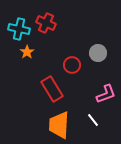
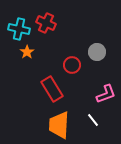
gray circle: moved 1 px left, 1 px up
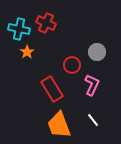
pink L-shape: moved 14 px left, 9 px up; rotated 45 degrees counterclockwise
orange trapezoid: rotated 24 degrees counterclockwise
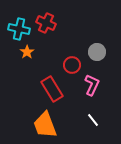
orange trapezoid: moved 14 px left
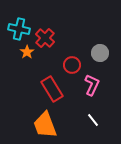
red cross: moved 1 px left, 15 px down; rotated 18 degrees clockwise
gray circle: moved 3 px right, 1 px down
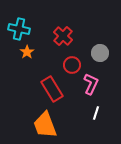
red cross: moved 18 px right, 2 px up
pink L-shape: moved 1 px left, 1 px up
white line: moved 3 px right, 7 px up; rotated 56 degrees clockwise
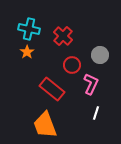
cyan cross: moved 10 px right
gray circle: moved 2 px down
red rectangle: rotated 20 degrees counterclockwise
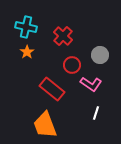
cyan cross: moved 3 px left, 2 px up
pink L-shape: rotated 100 degrees clockwise
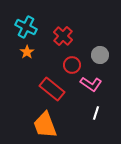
cyan cross: rotated 15 degrees clockwise
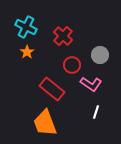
white line: moved 1 px up
orange trapezoid: moved 2 px up
